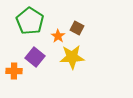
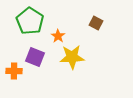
brown square: moved 19 px right, 5 px up
purple square: rotated 18 degrees counterclockwise
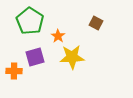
purple square: rotated 36 degrees counterclockwise
